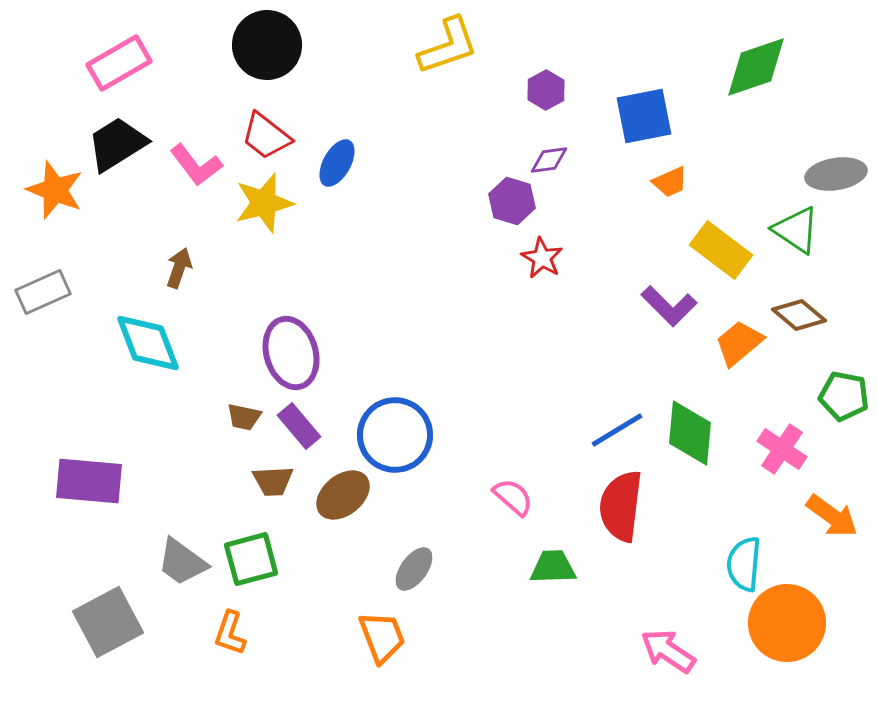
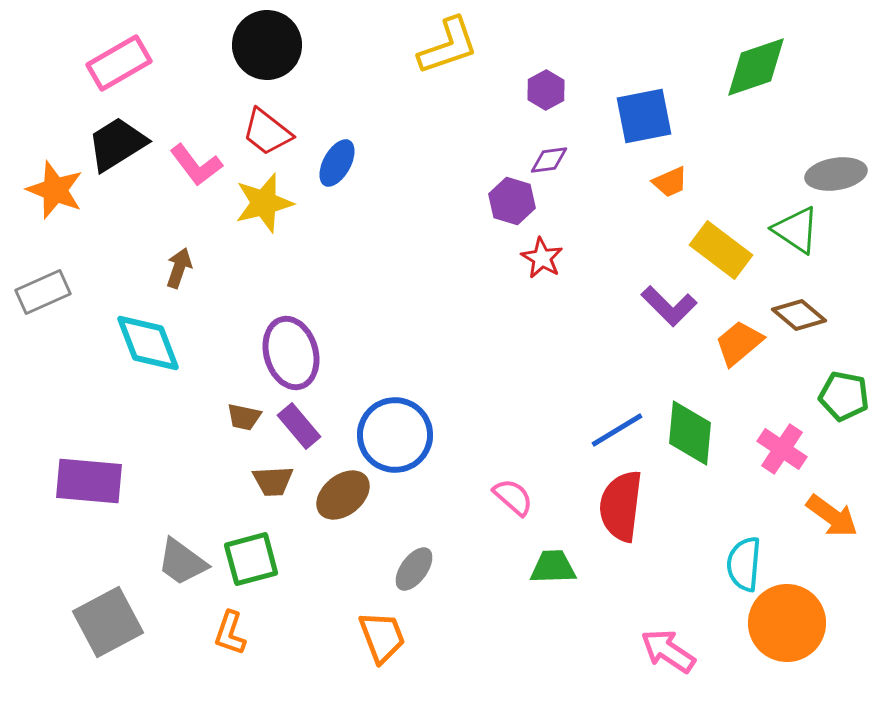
red trapezoid at (266, 136): moved 1 px right, 4 px up
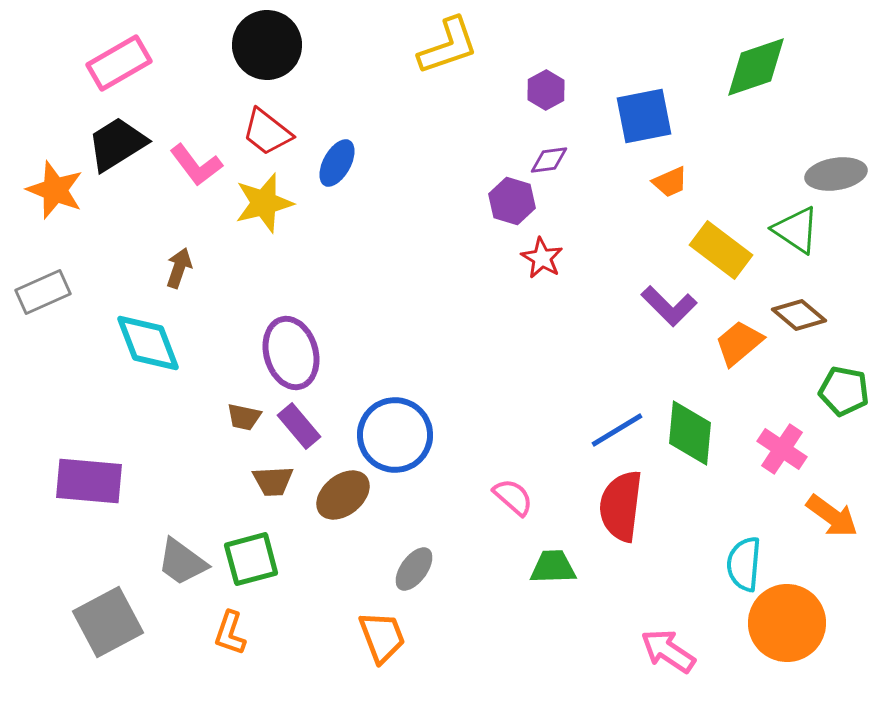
green pentagon at (844, 396): moved 5 px up
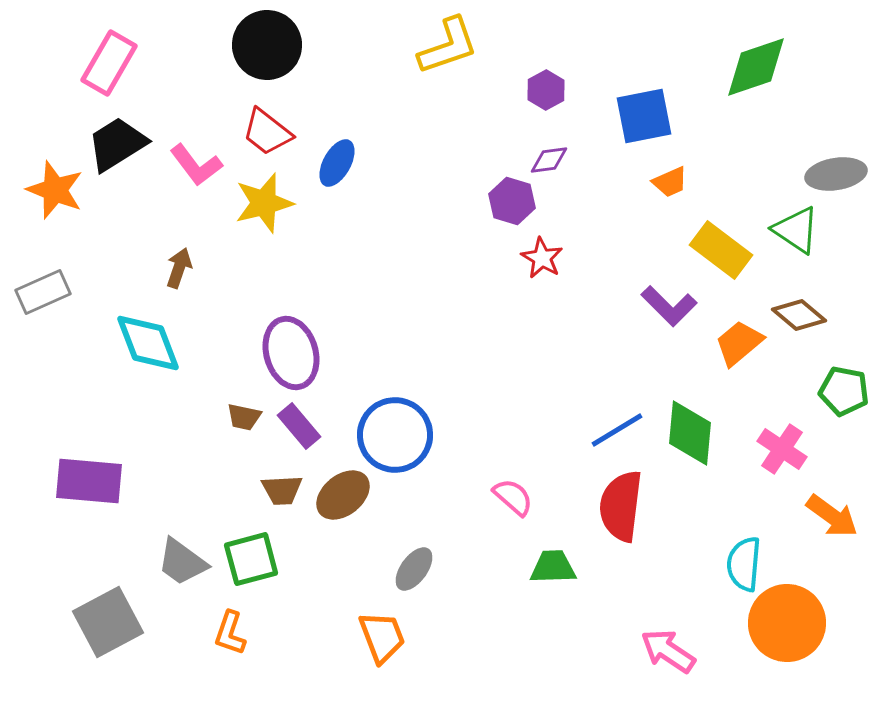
pink rectangle at (119, 63): moved 10 px left; rotated 30 degrees counterclockwise
brown trapezoid at (273, 481): moved 9 px right, 9 px down
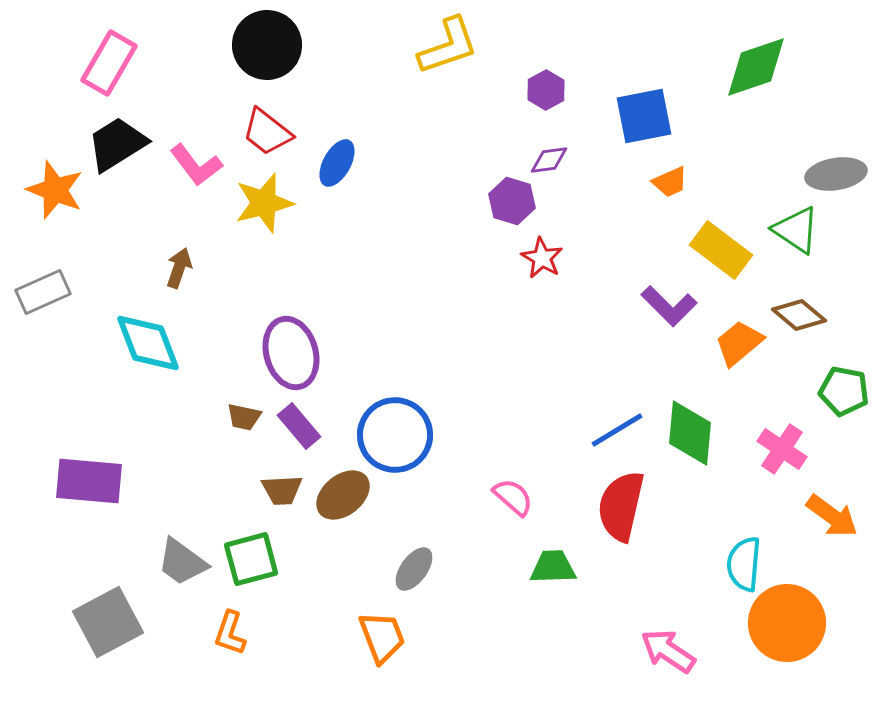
red semicircle at (621, 506): rotated 6 degrees clockwise
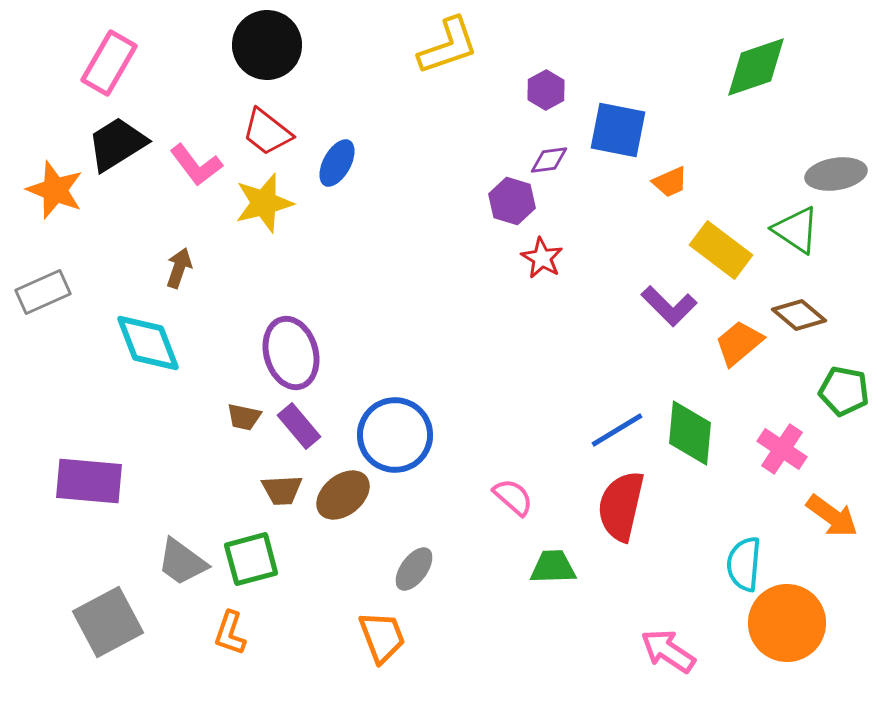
blue square at (644, 116): moved 26 px left, 14 px down; rotated 22 degrees clockwise
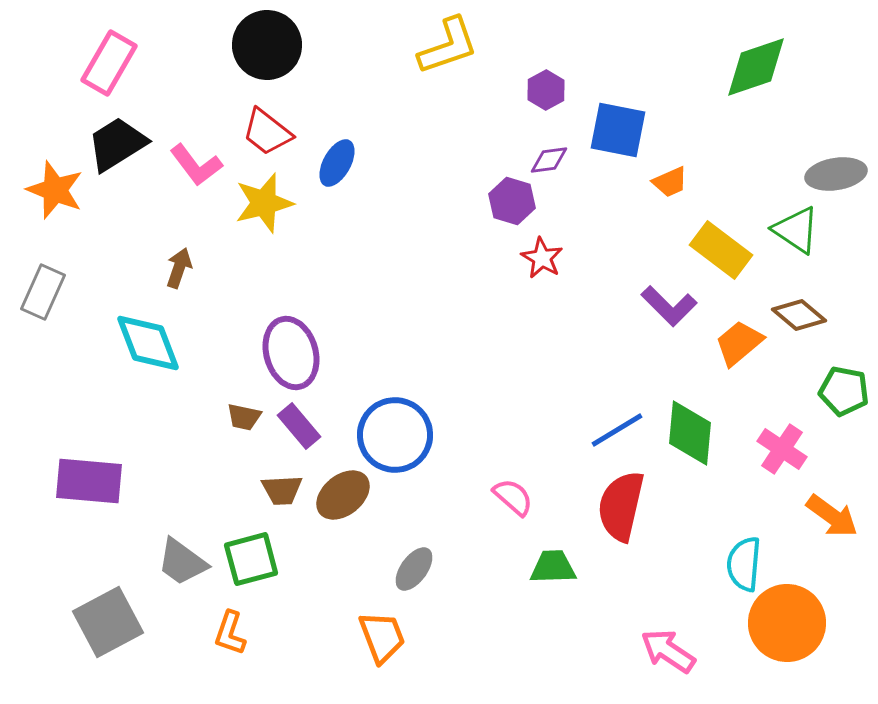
gray rectangle at (43, 292): rotated 42 degrees counterclockwise
